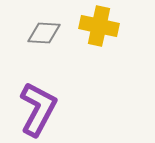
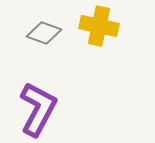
gray diamond: rotated 16 degrees clockwise
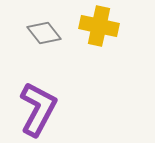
gray diamond: rotated 32 degrees clockwise
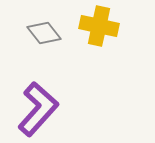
purple L-shape: rotated 14 degrees clockwise
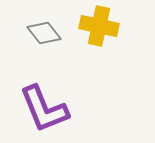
purple L-shape: moved 6 px right; rotated 116 degrees clockwise
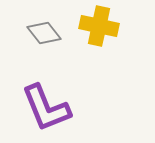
purple L-shape: moved 2 px right, 1 px up
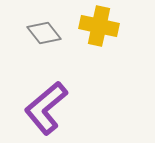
purple L-shape: rotated 72 degrees clockwise
